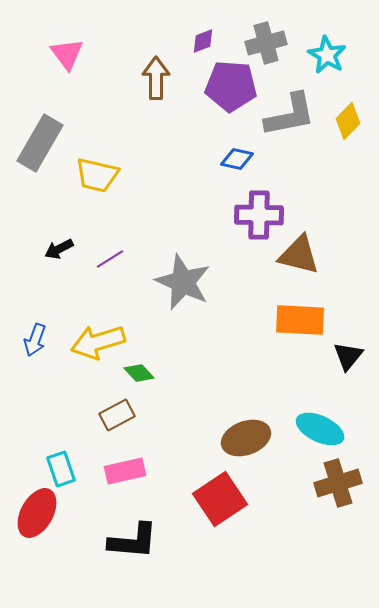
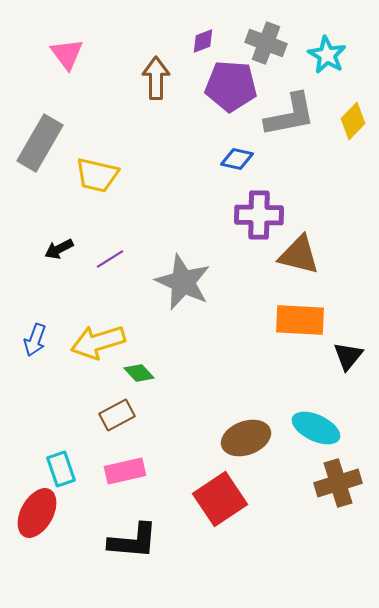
gray cross: rotated 36 degrees clockwise
yellow diamond: moved 5 px right
cyan ellipse: moved 4 px left, 1 px up
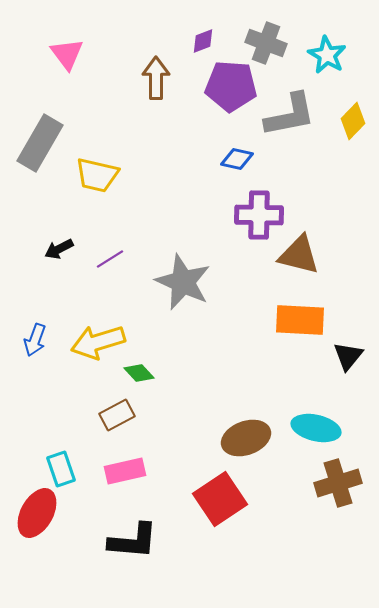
cyan ellipse: rotated 12 degrees counterclockwise
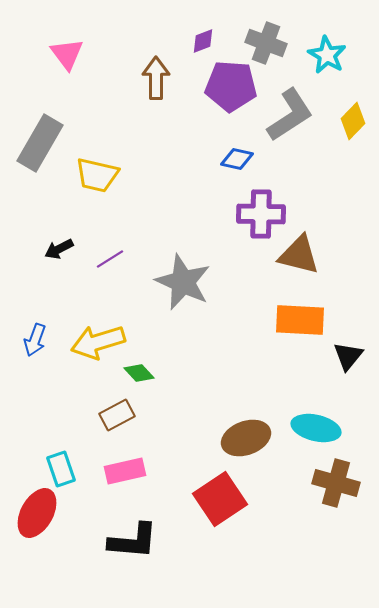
gray L-shape: rotated 22 degrees counterclockwise
purple cross: moved 2 px right, 1 px up
brown cross: moved 2 px left; rotated 33 degrees clockwise
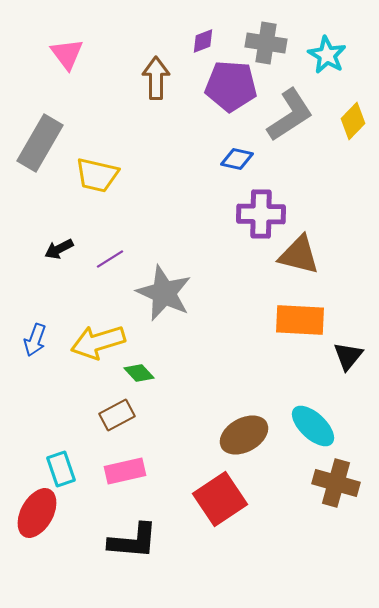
gray cross: rotated 12 degrees counterclockwise
gray star: moved 19 px left, 11 px down
cyan ellipse: moved 3 px left, 2 px up; rotated 30 degrees clockwise
brown ellipse: moved 2 px left, 3 px up; rotated 9 degrees counterclockwise
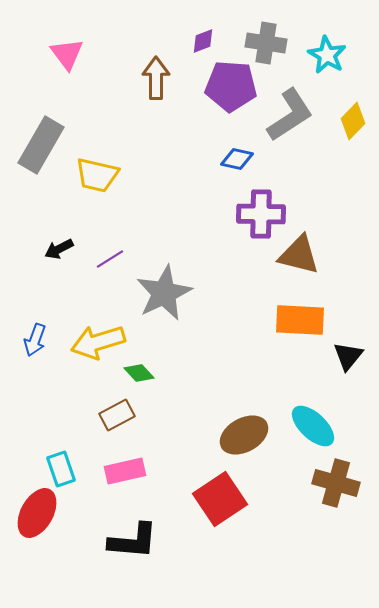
gray rectangle: moved 1 px right, 2 px down
gray star: rotated 22 degrees clockwise
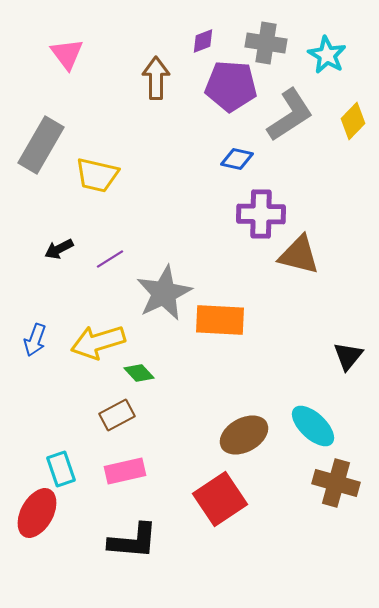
orange rectangle: moved 80 px left
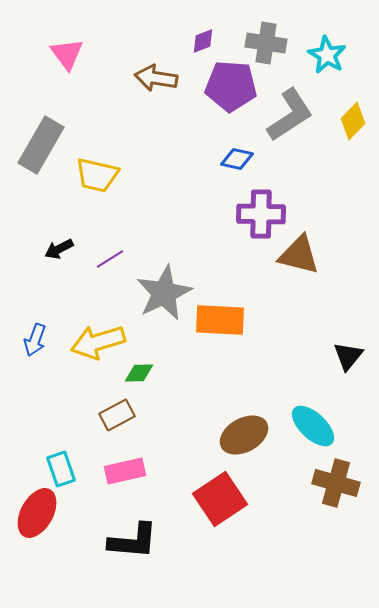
brown arrow: rotated 81 degrees counterclockwise
green diamond: rotated 48 degrees counterclockwise
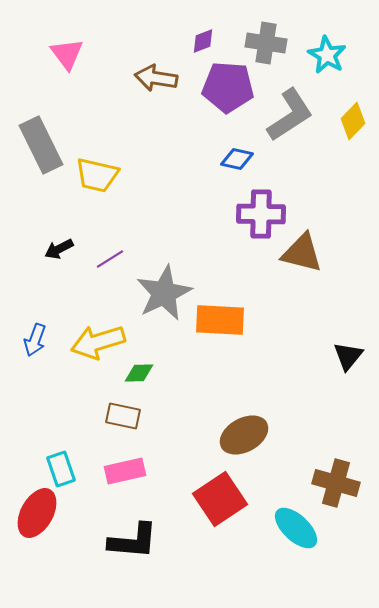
purple pentagon: moved 3 px left, 1 px down
gray rectangle: rotated 56 degrees counterclockwise
brown triangle: moved 3 px right, 2 px up
brown rectangle: moved 6 px right, 1 px down; rotated 40 degrees clockwise
cyan ellipse: moved 17 px left, 102 px down
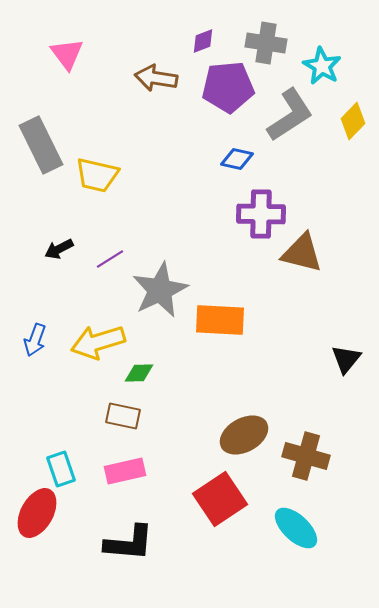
cyan star: moved 5 px left, 11 px down
purple pentagon: rotated 9 degrees counterclockwise
gray star: moved 4 px left, 3 px up
black triangle: moved 2 px left, 3 px down
brown cross: moved 30 px left, 27 px up
black L-shape: moved 4 px left, 2 px down
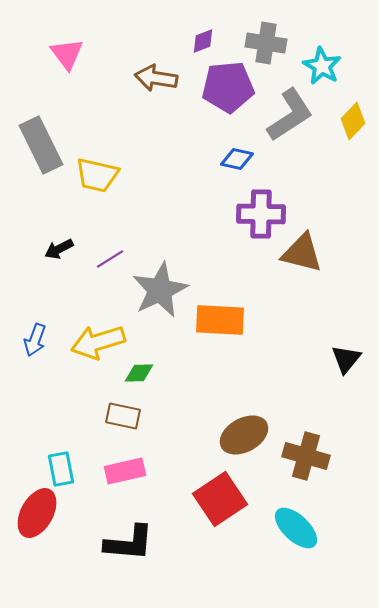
cyan rectangle: rotated 8 degrees clockwise
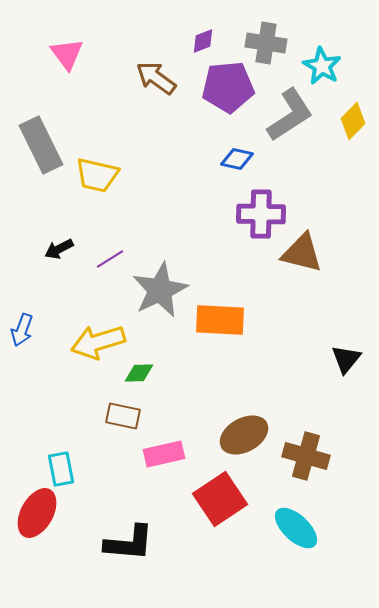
brown arrow: rotated 27 degrees clockwise
blue arrow: moved 13 px left, 10 px up
pink rectangle: moved 39 px right, 17 px up
